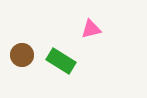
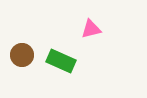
green rectangle: rotated 8 degrees counterclockwise
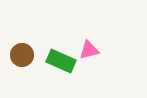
pink triangle: moved 2 px left, 21 px down
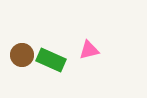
green rectangle: moved 10 px left, 1 px up
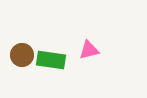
green rectangle: rotated 16 degrees counterclockwise
